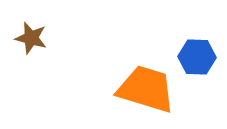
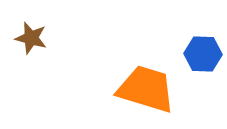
blue hexagon: moved 6 px right, 3 px up
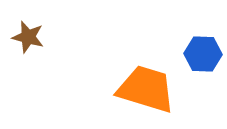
brown star: moved 3 px left, 1 px up
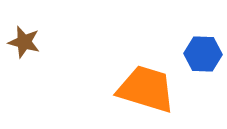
brown star: moved 4 px left, 5 px down
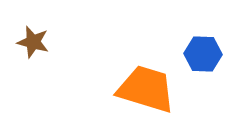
brown star: moved 9 px right
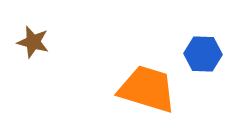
orange trapezoid: moved 1 px right
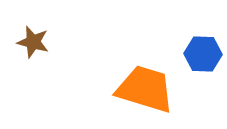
orange trapezoid: moved 2 px left
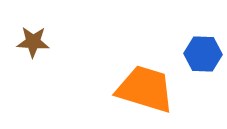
brown star: rotated 12 degrees counterclockwise
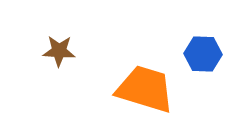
brown star: moved 26 px right, 9 px down
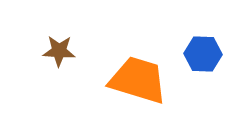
orange trapezoid: moved 7 px left, 9 px up
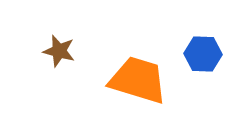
brown star: rotated 12 degrees clockwise
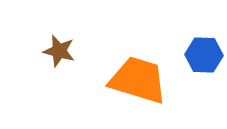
blue hexagon: moved 1 px right, 1 px down
